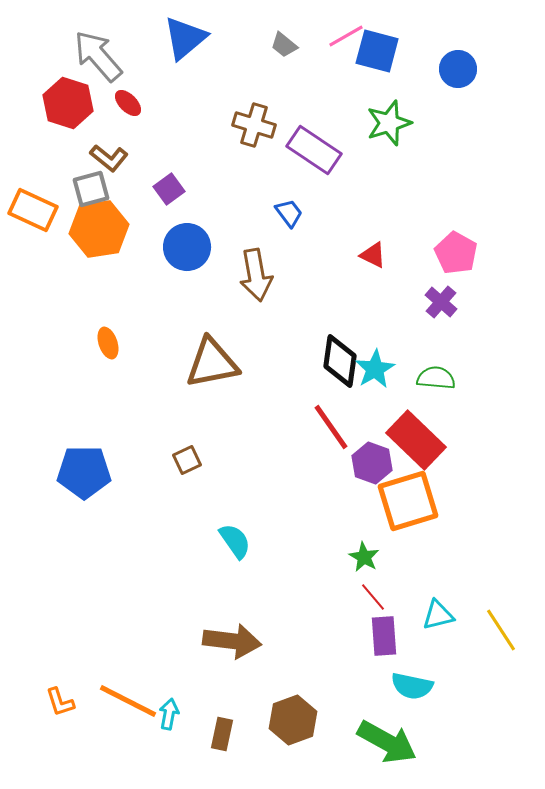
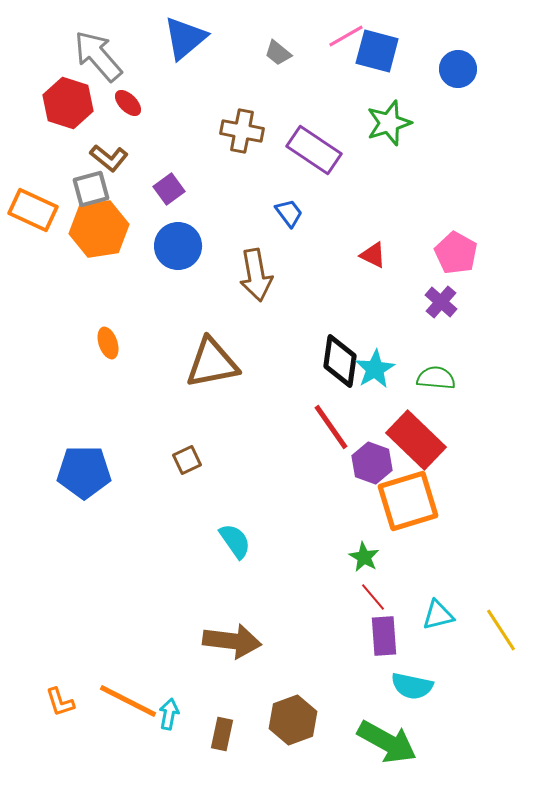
gray trapezoid at (284, 45): moved 6 px left, 8 px down
brown cross at (254, 125): moved 12 px left, 6 px down; rotated 6 degrees counterclockwise
blue circle at (187, 247): moved 9 px left, 1 px up
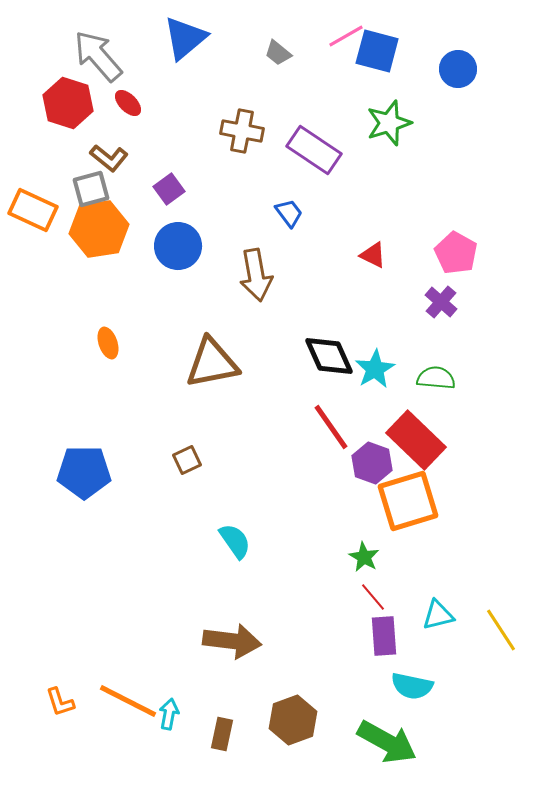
black diamond at (340, 361): moved 11 px left, 5 px up; rotated 32 degrees counterclockwise
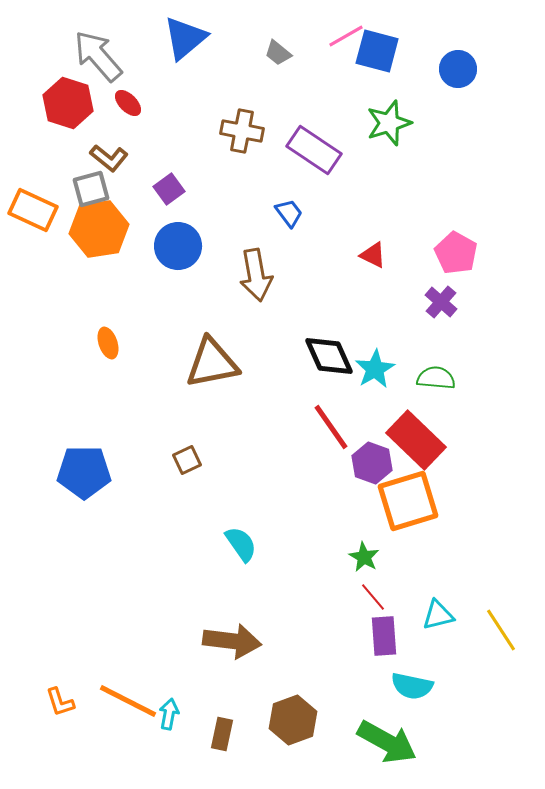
cyan semicircle at (235, 541): moved 6 px right, 3 px down
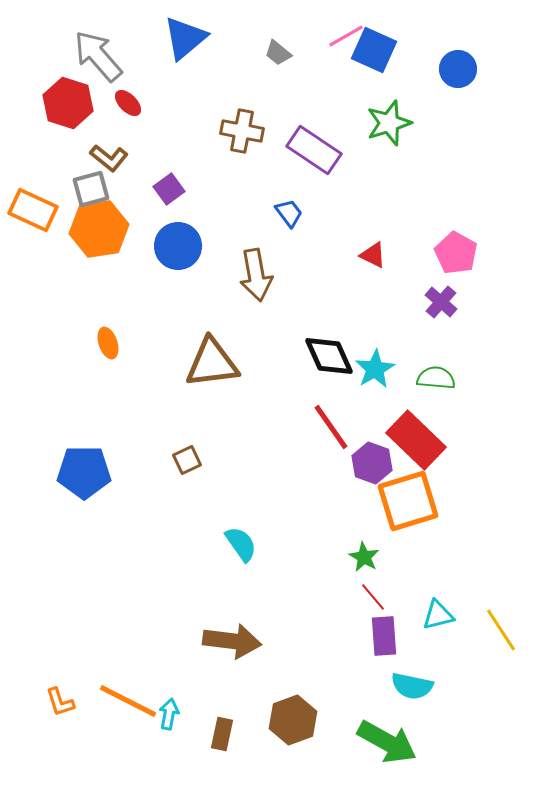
blue square at (377, 51): moved 3 px left, 1 px up; rotated 9 degrees clockwise
brown triangle at (212, 363): rotated 4 degrees clockwise
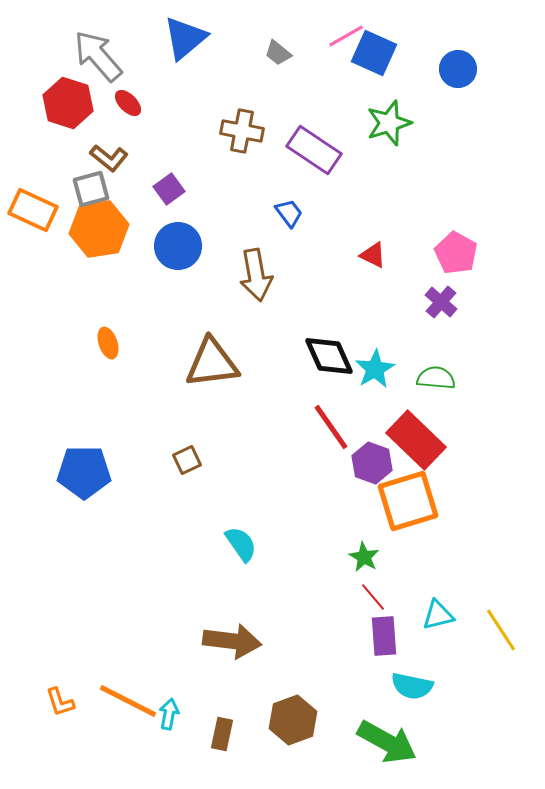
blue square at (374, 50): moved 3 px down
